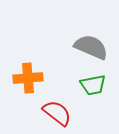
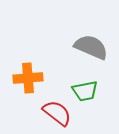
green trapezoid: moved 8 px left, 6 px down
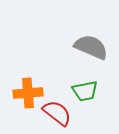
orange cross: moved 15 px down
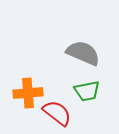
gray semicircle: moved 8 px left, 6 px down
green trapezoid: moved 2 px right
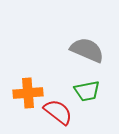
gray semicircle: moved 4 px right, 3 px up
red semicircle: moved 1 px right, 1 px up
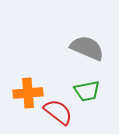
gray semicircle: moved 2 px up
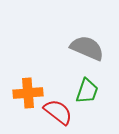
green trapezoid: rotated 60 degrees counterclockwise
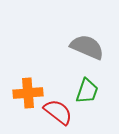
gray semicircle: moved 1 px up
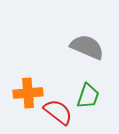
green trapezoid: moved 1 px right, 5 px down
